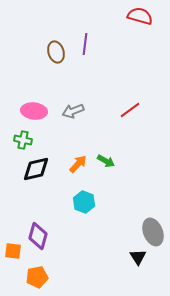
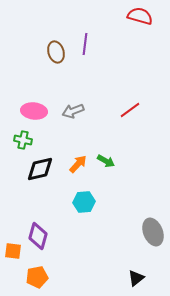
black diamond: moved 4 px right
cyan hexagon: rotated 25 degrees counterclockwise
black triangle: moved 2 px left, 21 px down; rotated 24 degrees clockwise
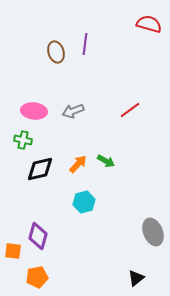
red semicircle: moved 9 px right, 8 px down
cyan hexagon: rotated 10 degrees counterclockwise
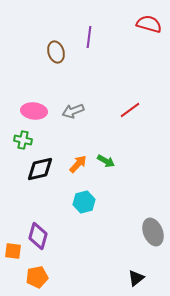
purple line: moved 4 px right, 7 px up
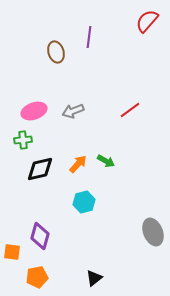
red semicircle: moved 2 px left, 3 px up; rotated 65 degrees counterclockwise
pink ellipse: rotated 25 degrees counterclockwise
green cross: rotated 18 degrees counterclockwise
purple diamond: moved 2 px right
orange square: moved 1 px left, 1 px down
black triangle: moved 42 px left
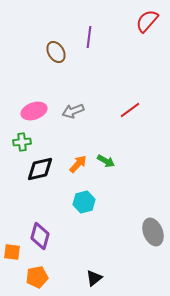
brown ellipse: rotated 15 degrees counterclockwise
green cross: moved 1 px left, 2 px down
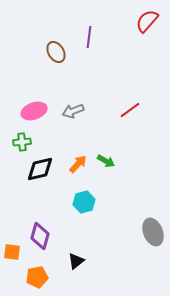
black triangle: moved 18 px left, 17 px up
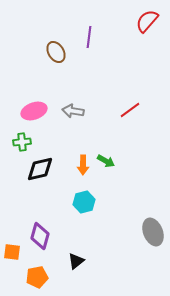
gray arrow: rotated 30 degrees clockwise
orange arrow: moved 5 px right, 1 px down; rotated 138 degrees clockwise
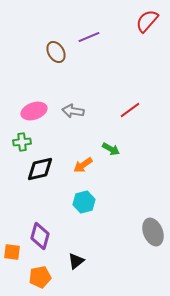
purple line: rotated 60 degrees clockwise
green arrow: moved 5 px right, 12 px up
orange arrow: rotated 54 degrees clockwise
orange pentagon: moved 3 px right
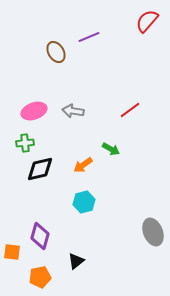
green cross: moved 3 px right, 1 px down
